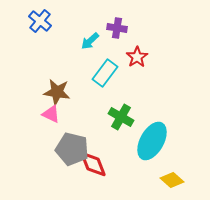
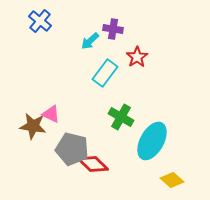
purple cross: moved 4 px left, 1 px down
brown star: moved 24 px left, 34 px down
red diamond: rotated 24 degrees counterclockwise
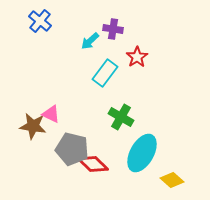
cyan ellipse: moved 10 px left, 12 px down
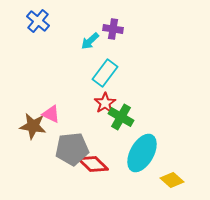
blue cross: moved 2 px left
red star: moved 32 px left, 46 px down
gray pentagon: rotated 20 degrees counterclockwise
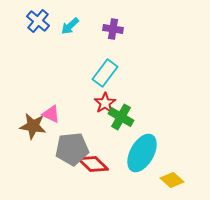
cyan arrow: moved 20 px left, 15 px up
